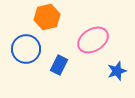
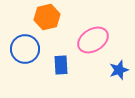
blue circle: moved 1 px left
blue rectangle: moved 2 px right; rotated 30 degrees counterclockwise
blue star: moved 2 px right, 1 px up
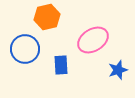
blue star: moved 1 px left
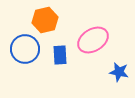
orange hexagon: moved 2 px left, 3 px down
blue rectangle: moved 1 px left, 10 px up
blue star: moved 1 px right, 2 px down; rotated 30 degrees clockwise
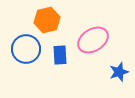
orange hexagon: moved 2 px right
blue circle: moved 1 px right
blue star: rotated 30 degrees counterclockwise
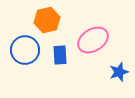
blue circle: moved 1 px left, 1 px down
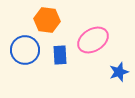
orange hexagon: rotated 20 degrees clockwise
